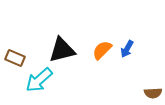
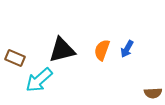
orange semicircle: rotated 25 degrees counterclockwise
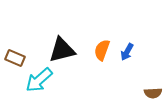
blue arrow: moved 3 px down
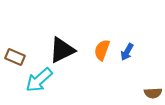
black triangle: rotated 12 degrees counterclockwise
brown rectangle: moved 1 px up
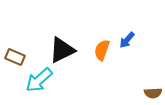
blue arrow: moved 12 px up; rotated 12 degrees clockwise
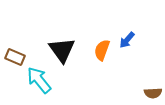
black triangle: rotated 40 degrees counterclockwise
cyan arrow: rotated 92 degrees clockwise
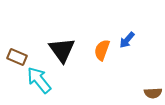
brown rectangle: moved 2 px right
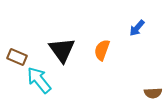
blue arrow: moved 10 px right, 12 px up
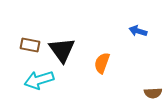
blue arrow: moved 1 px right, 3 px down; rotated 66 degrees clockwise
orange semicircle: moved 13 px down
brown rectangle: moved 13 px right, 12 px up; rotated 12 degrees counterclockwise
cyan arrow: rotated 68 degrees counterclockwise
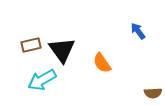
blue arrow: rotated 36 degrees clockwise
brown rectangle: moved 1 px right; rotated 24 degrees counterclockwise
orange semicircle: rotated 55 degrees counterclockwise
cyan arrow: moved 3 px right; rotated 12 degrees counterclockwise
